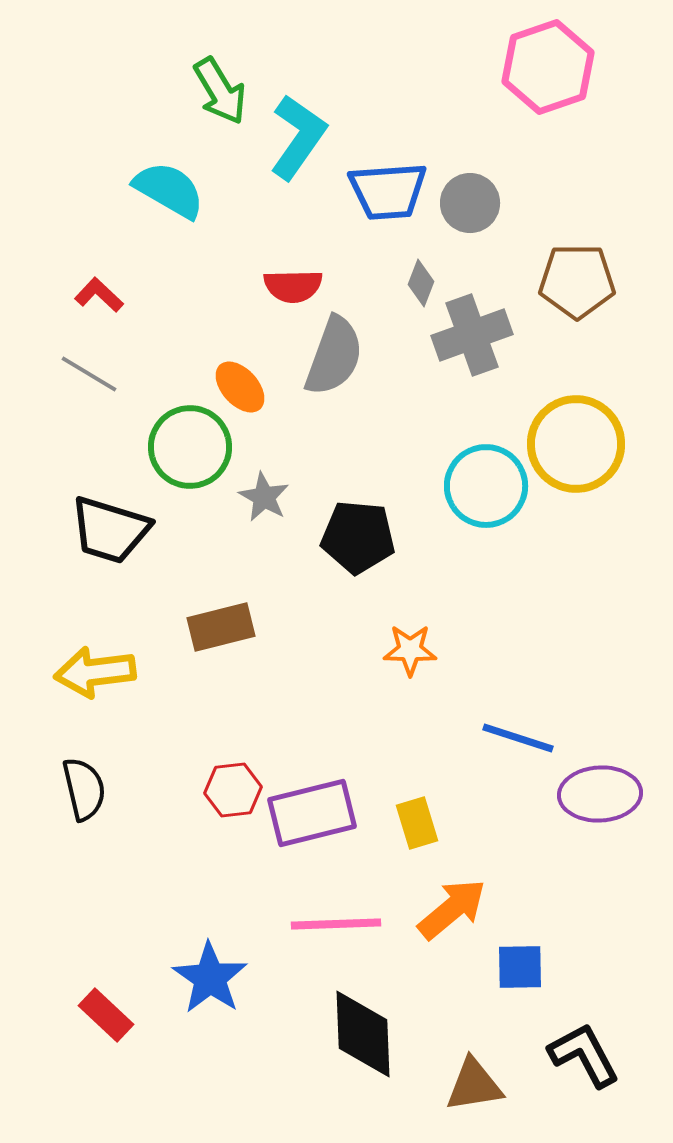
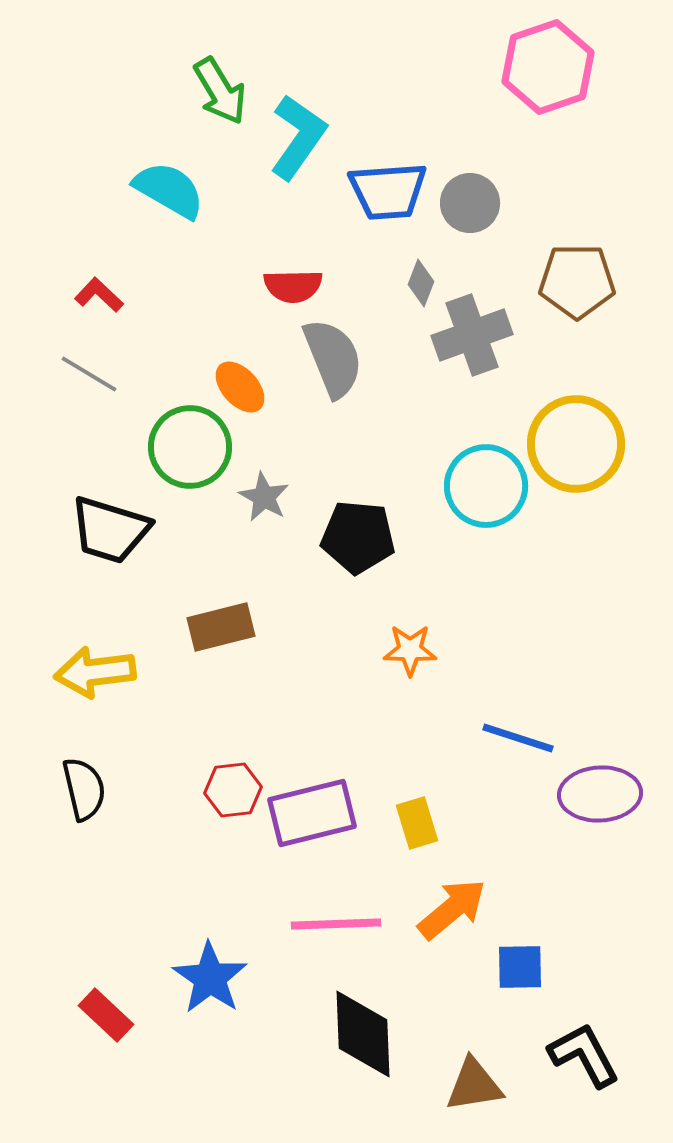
gray semicircle: moved 1 px left, 2 px down; rotated 42 degrees counterclockwise
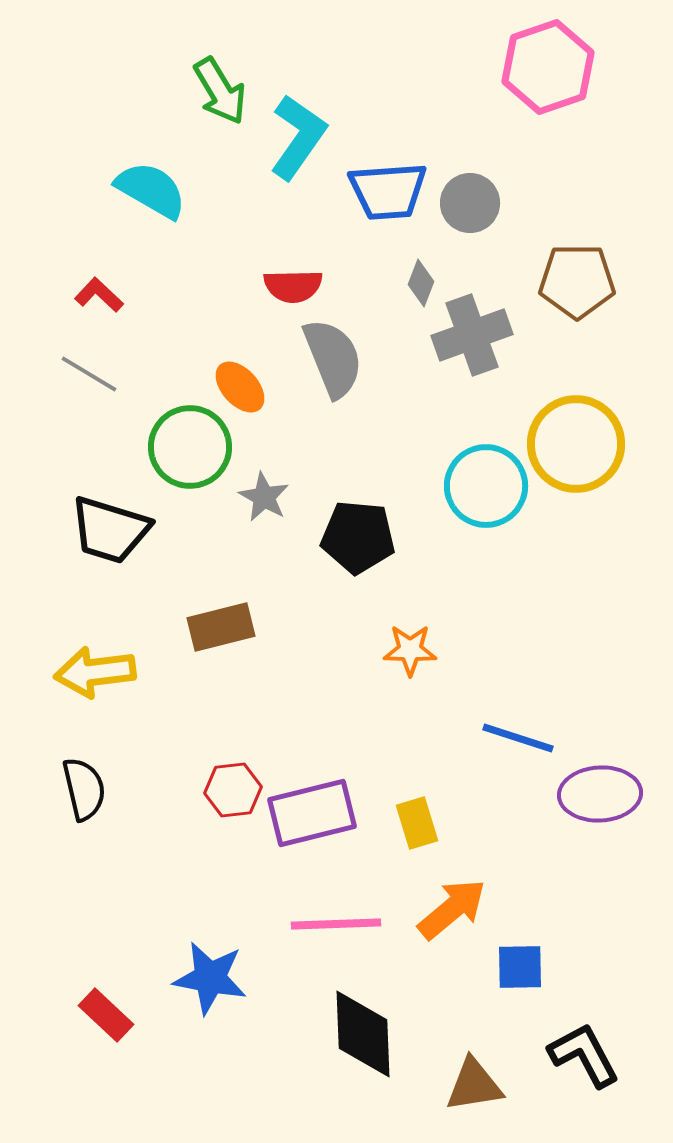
cyan semicircle: moved 18 px left
blue star: rotated 24 degrees counterclockwise
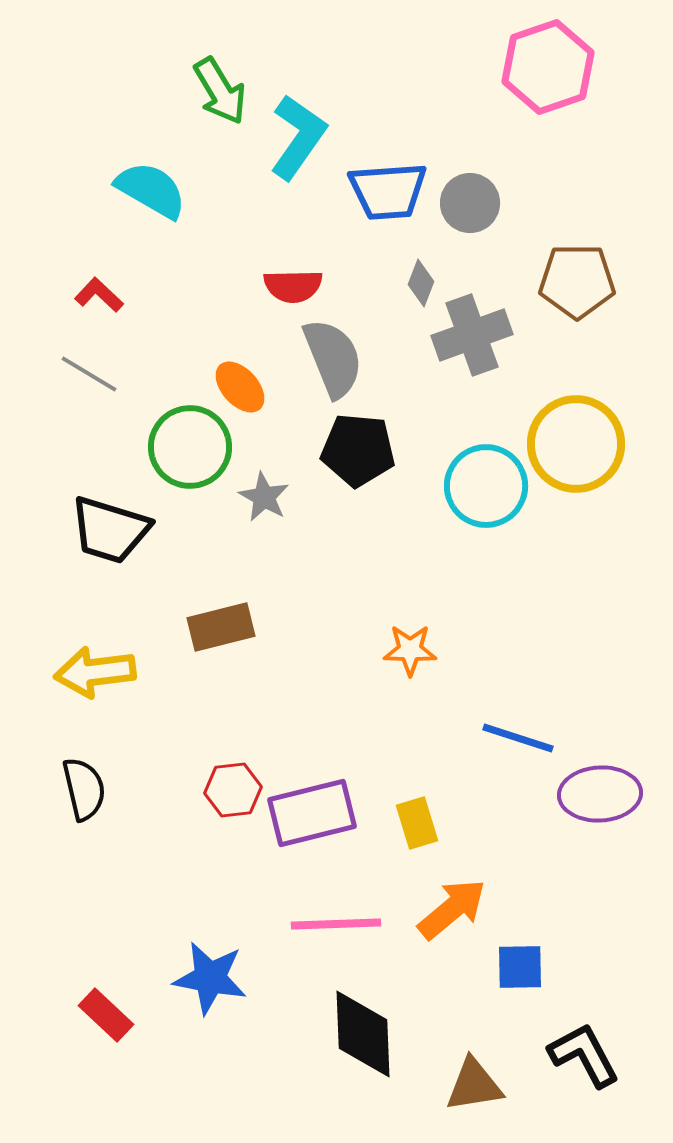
black pentagon: moved 87 px up
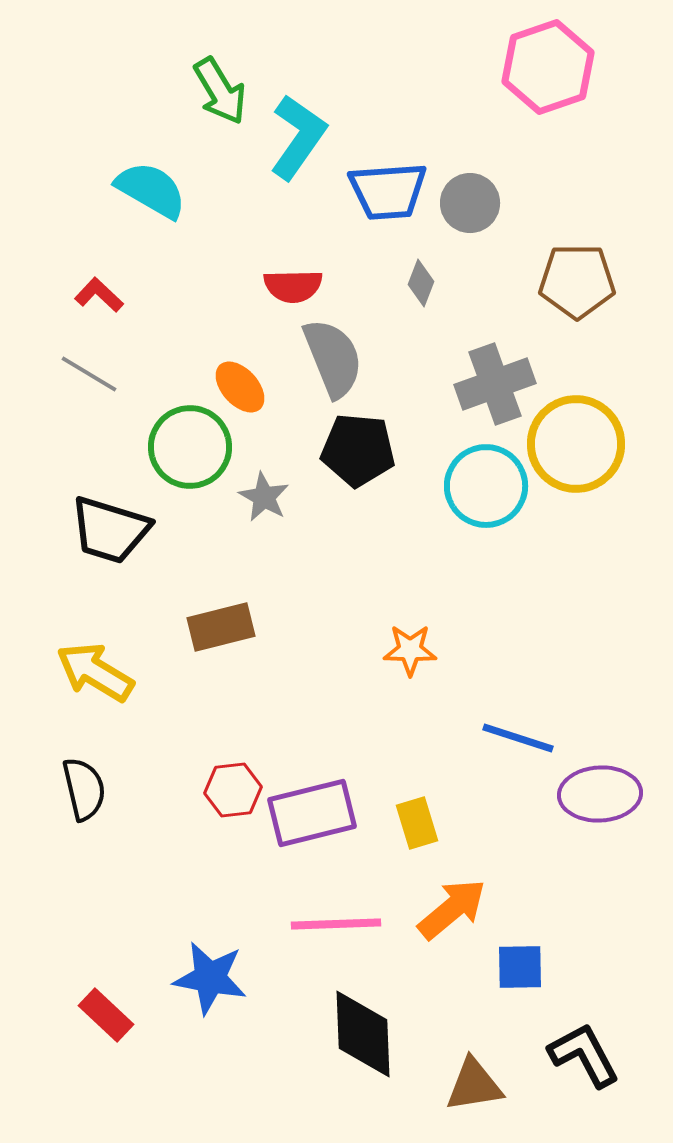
gray cross: moved 23 px right, 49 px down
yellow arrow: rotated 38 degrees clockwise
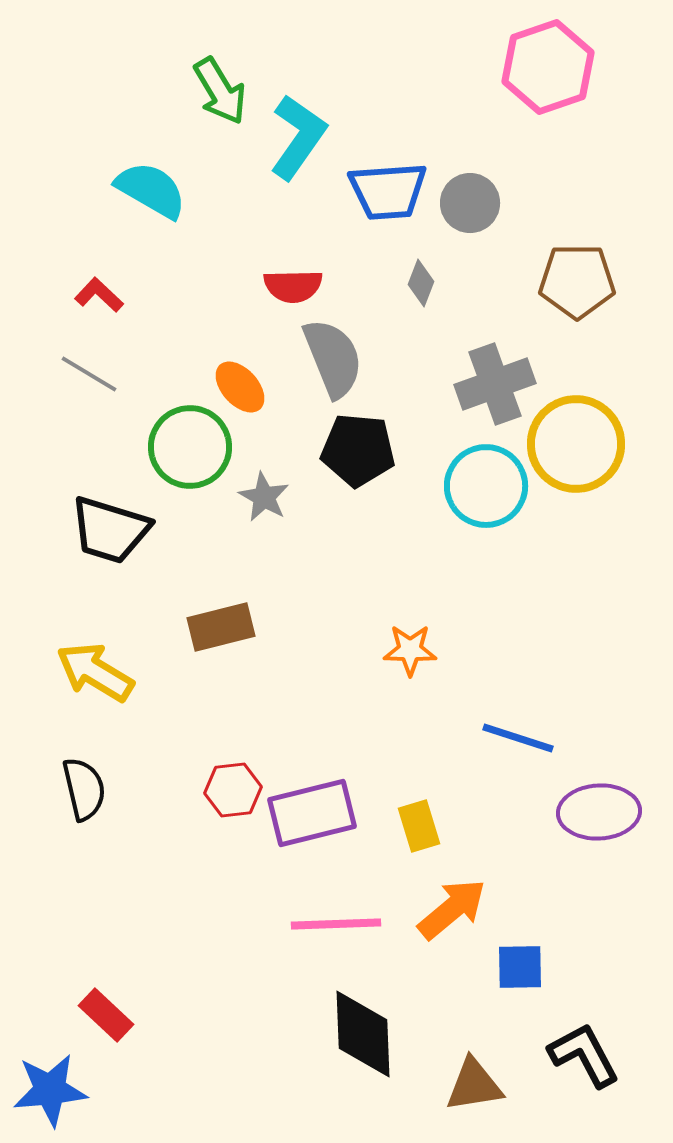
purple ellipse: moved 1 px left, 18 px down
yellow rectangle: moved 2 px right, 3 px down
blue star: moved 160 px left, 112 px down; rotated 16 degrees counterclockwise
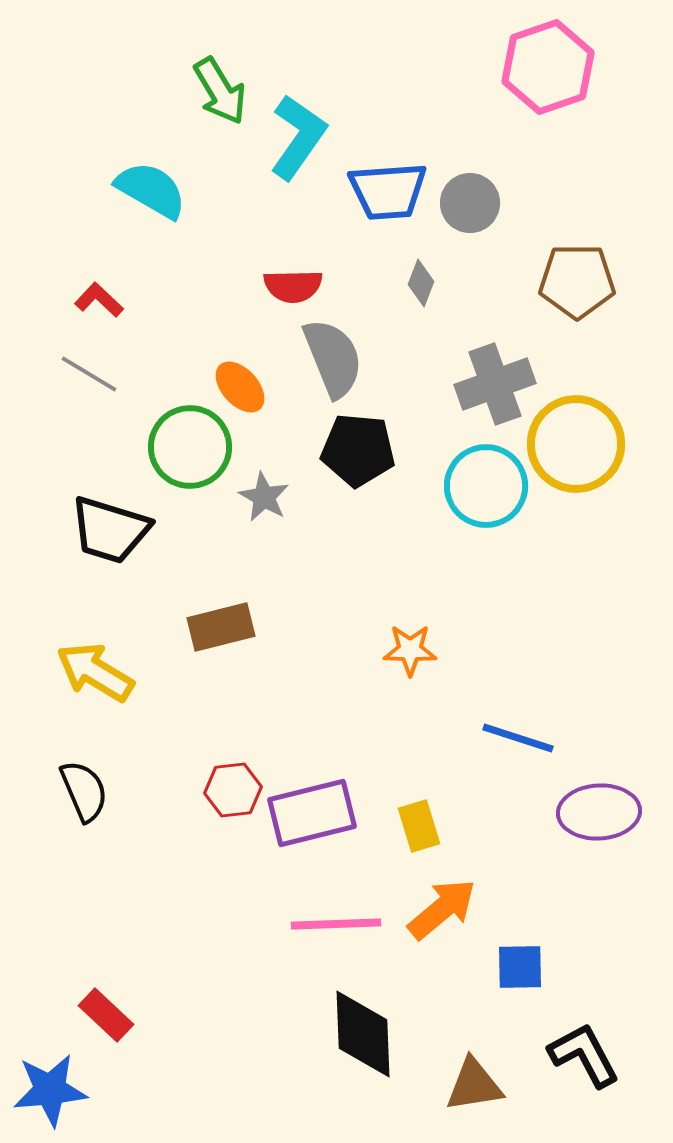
red L-shape: moved 5 px down
black semicircle: moved 2 px down; rotated 10 degrees counterclockwise
orange arrow: moved 10 px left
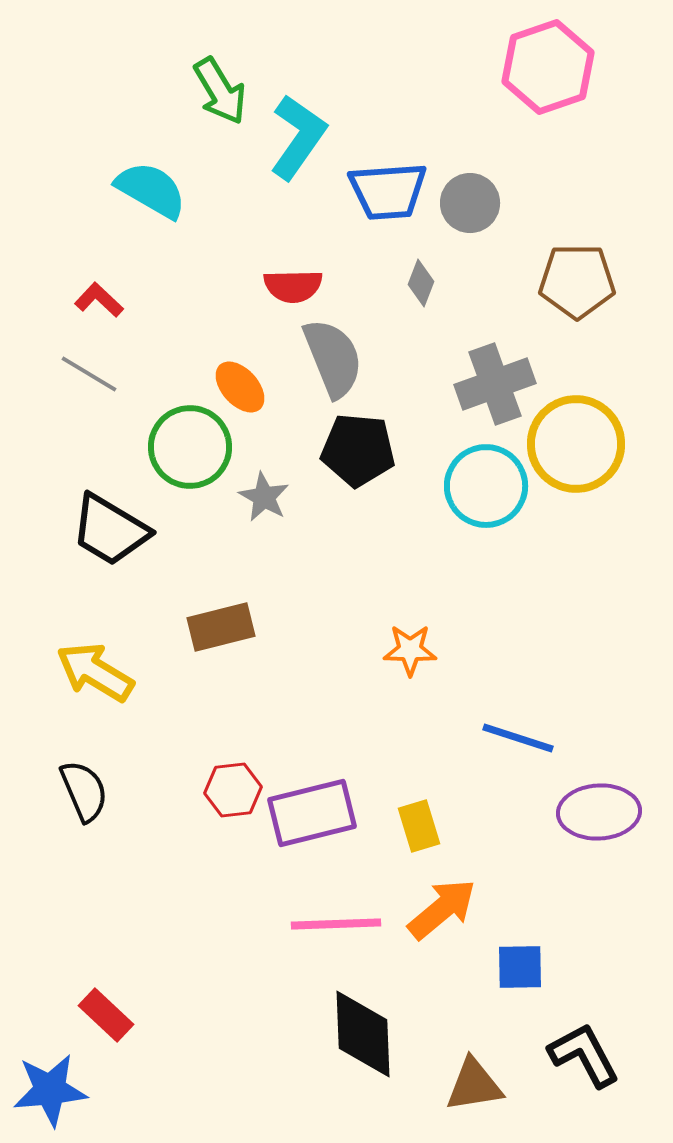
black trapezoid: rotated 14 degrees clockwise
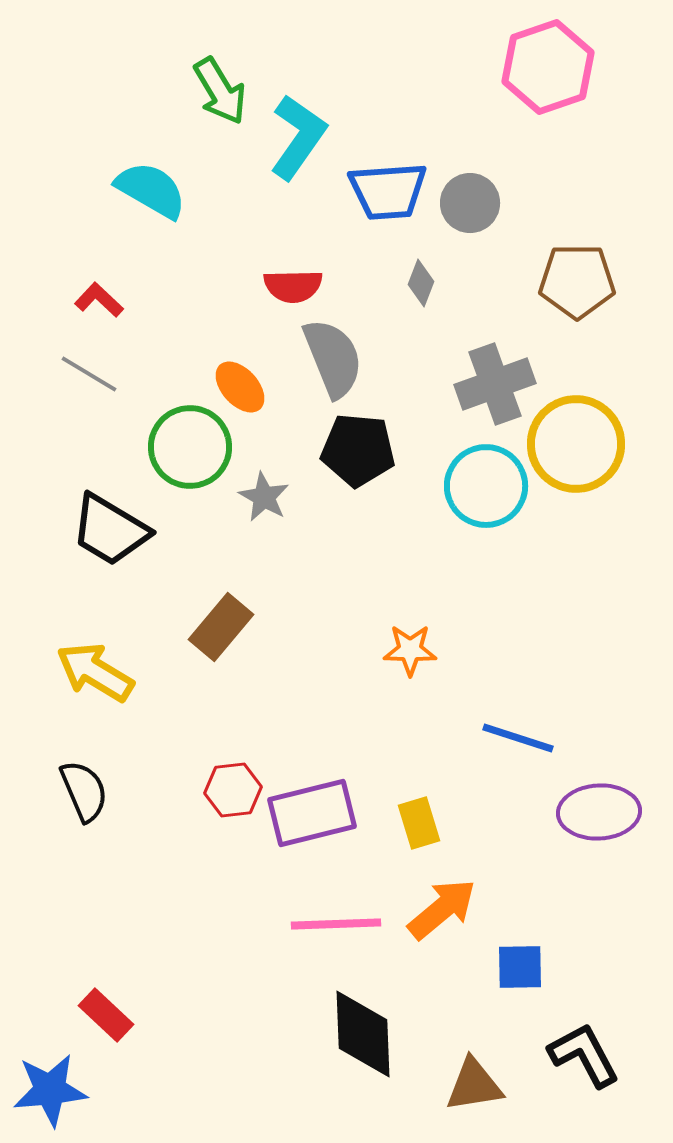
brown rectangle: rotated 36 degrees counterclockwise
yellow rectangle: moved 3 px up
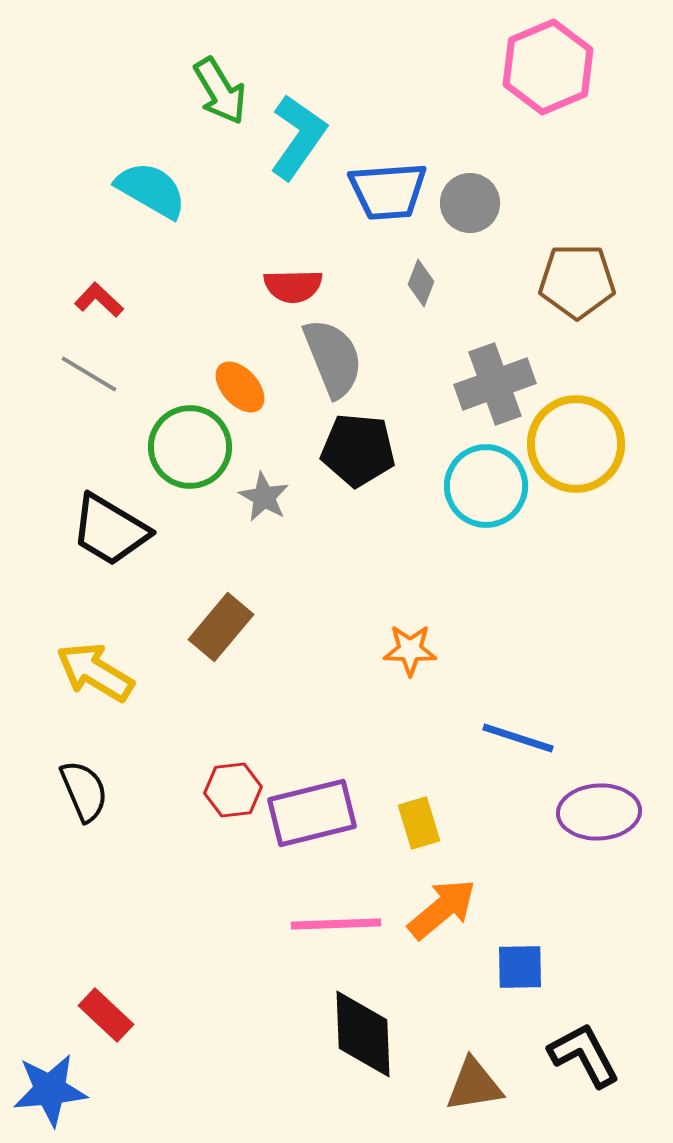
pink hexagon: rotated 4 degrees counterclockwise
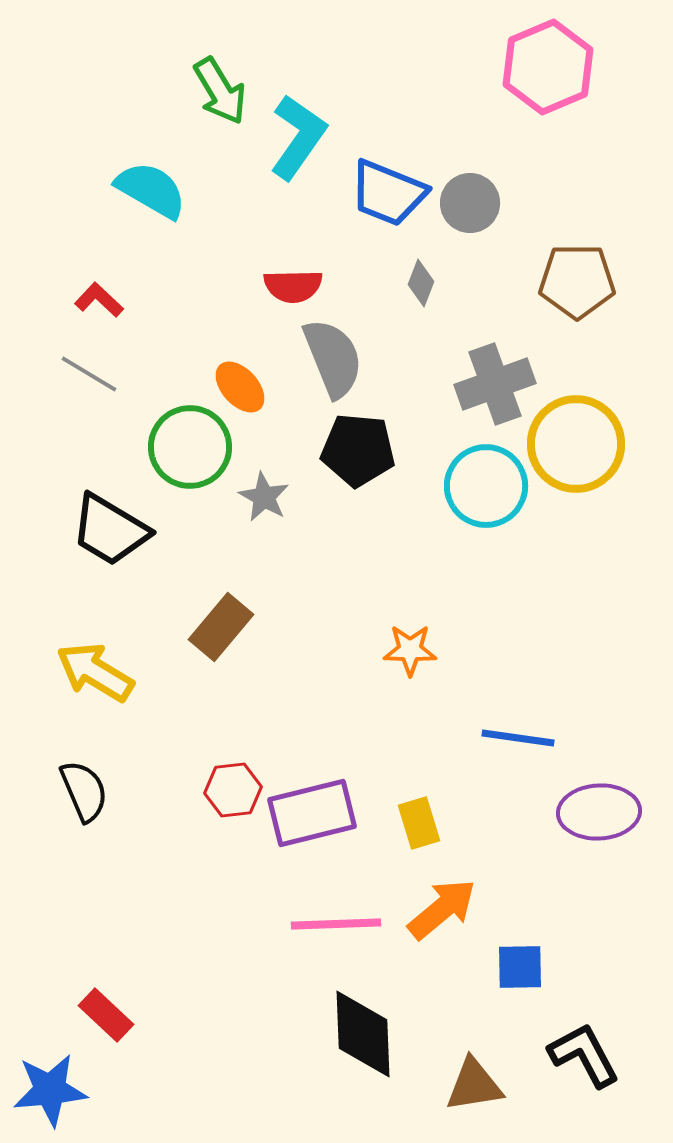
blue trapezoid: moved 2 px down; rotated 26 degrees clockwise
blue line: rotated 10 degrees counterclockwise
